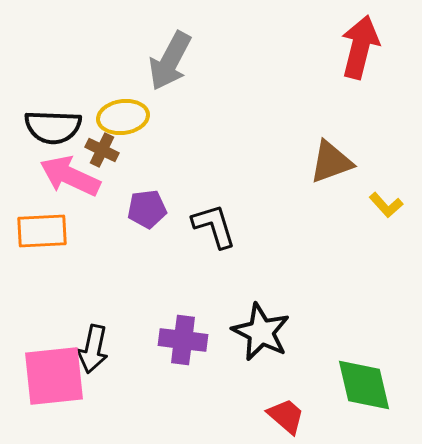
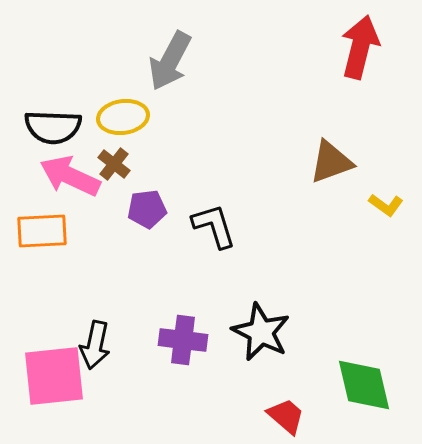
brown cross: moved 12 px right, 14 px down; rotated 12 degrees clockwise
yellow L-shape: rotated 12 degrees counterclockwise
black arrow: moved 2 px right, 4 px up
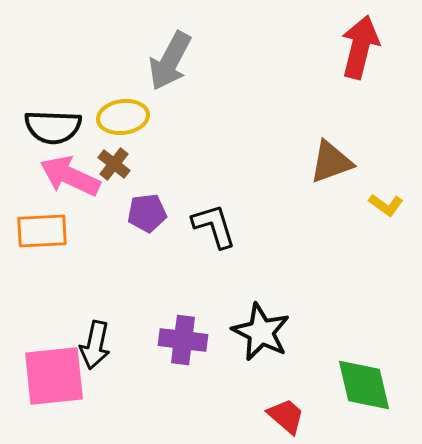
purple pentagon: moved 4 px down
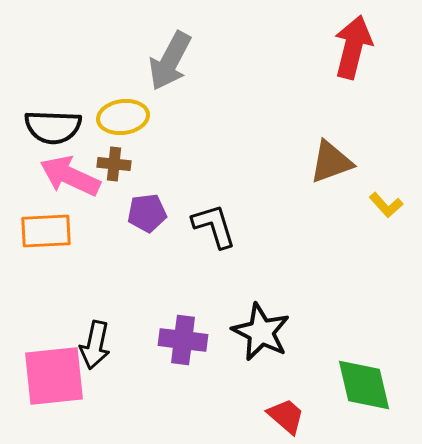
red arrow: moved 7 px left
brown cross: rotated 32 degrees counterclockwise
yellow L-shape: rotated 12 degrees clockwise
orange rectangle: moved 4 px right
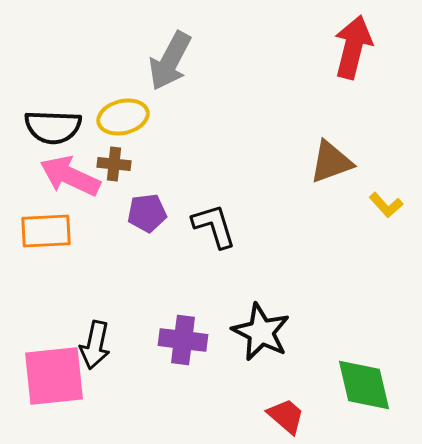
yellow ellipse: rotated 6 degrees counterclockwise
